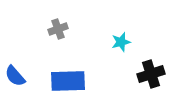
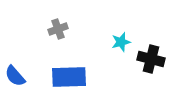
black cross: moved 15 px up; rotated 32 degrees clockwise
blue rectangle: moved 1 px right, 4 px up
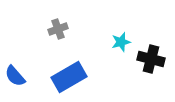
blue rectangle: rotated 28 degrees counterclockwise
